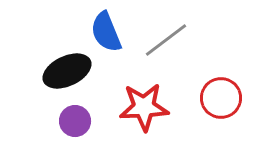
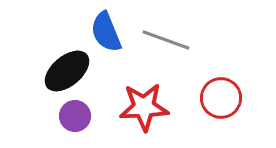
gray line: rotated 57 degrees clockwise
black ellipse: rotated 15 degrees counterclockwise
purple circle: moved 5 px up
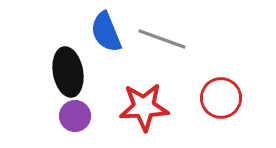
gray line: moved 4 px left, 1 px up
black ellipse: moved 1 px right, 1 px down; rotated 60 degrees counterclockwise
